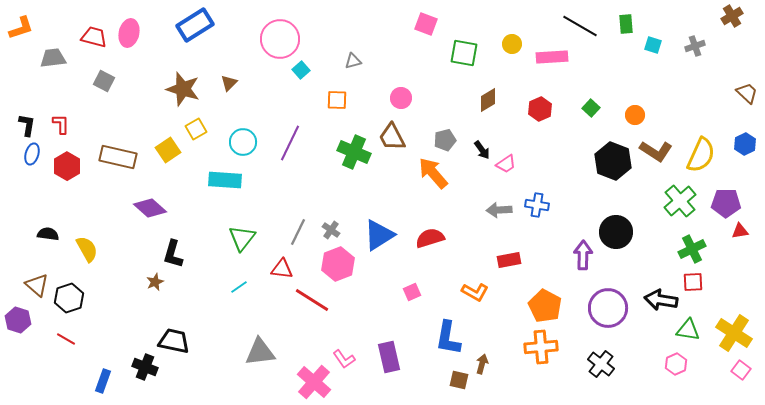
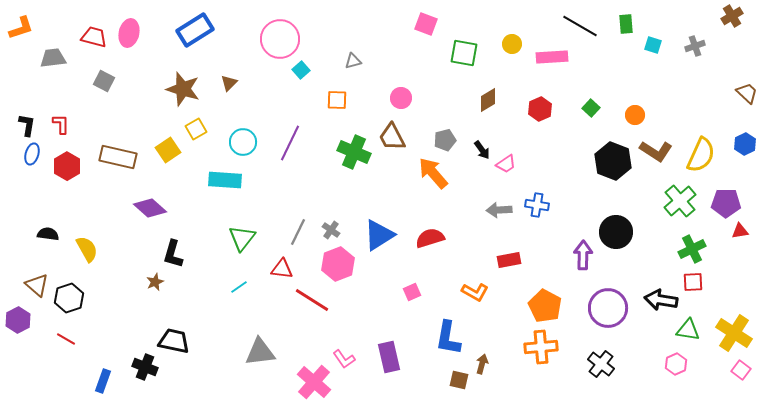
blue rectangle at (195, 25): moved 5 px down
purple hexagon at (18, 320): rotated 15 degrees clockwise
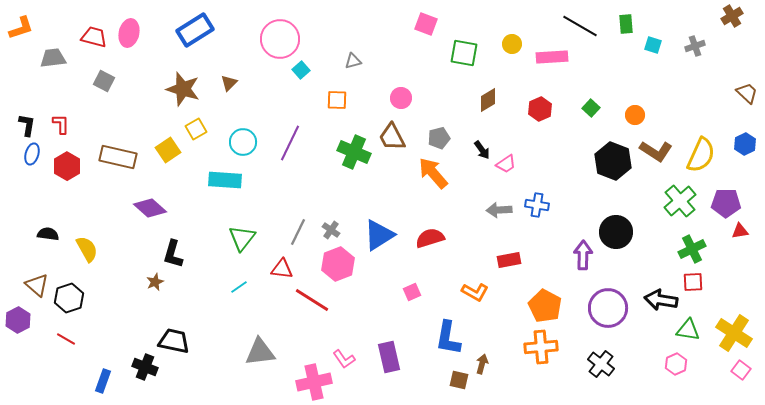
gray pentagon at (445, 140): moved 6 px left, 2 px up
pink cross at (314, 382): rotated 36 degrees clockwise
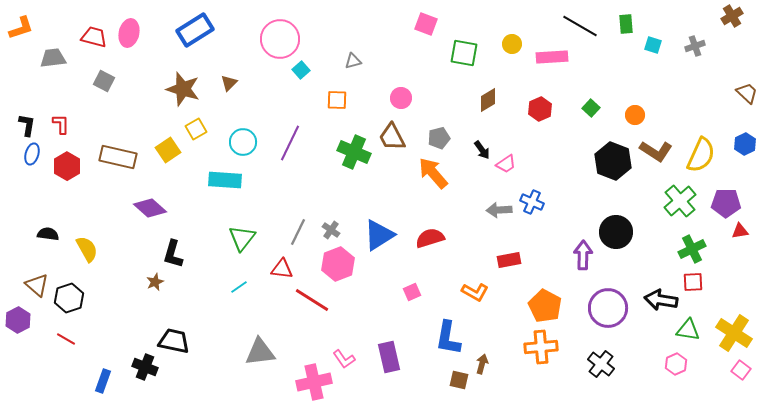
blue cross at (537, 205): moved 5 px left, 3 px up; rotated 15 degrees clockwise
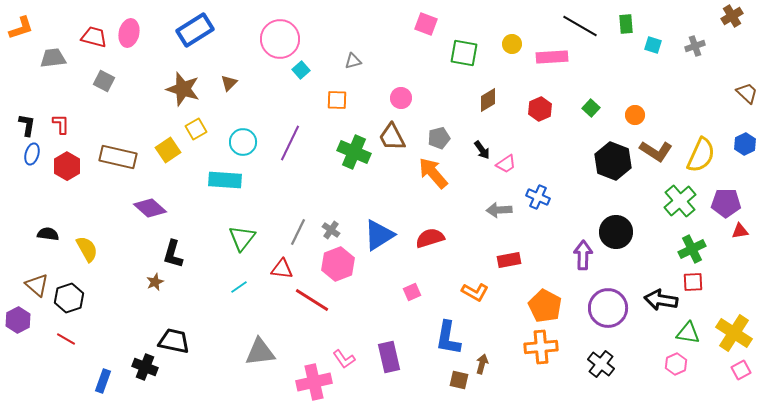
blue cross at (532, 202): moved 6 px right, 5 px up
green triangle at (688, 330): moved 3 px down
pink square at (741, 370): rotated 24 degrees clockwise
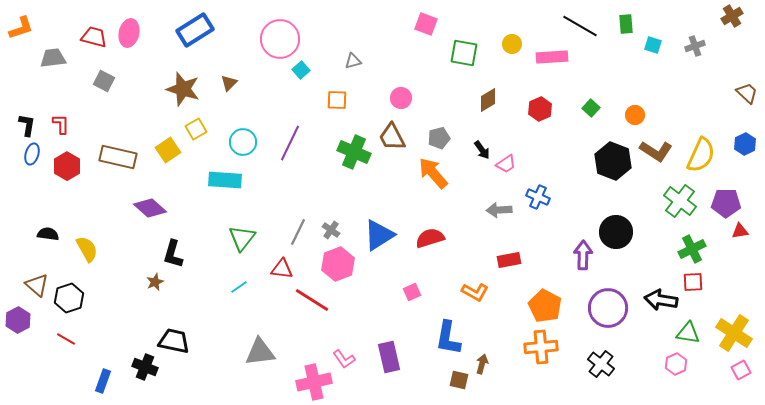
green cross at (680, 201): rotated 12 degrees counterclockwise
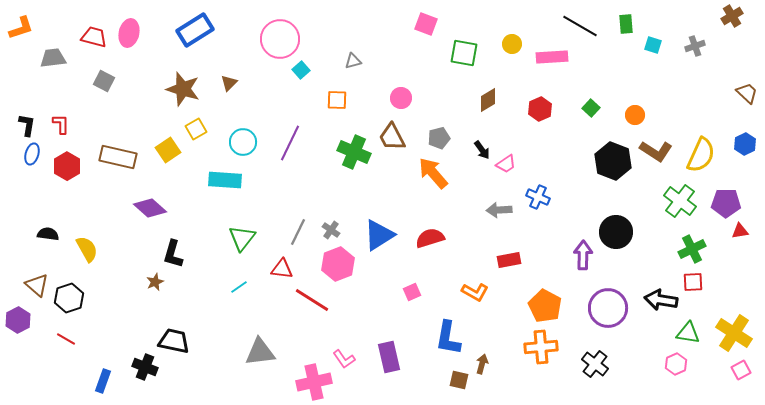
black cross at (601, 364): moved 6 px left
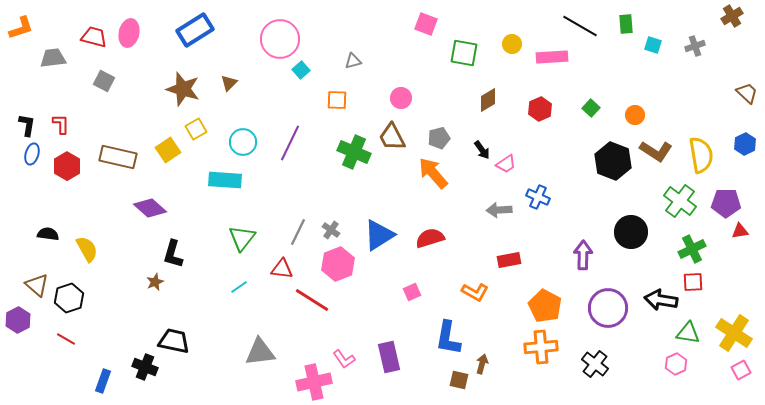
yellow semicircle at (701, 155): rotated 33 degrees counterclockwise
black circle at (616, 232): moved 15 px right
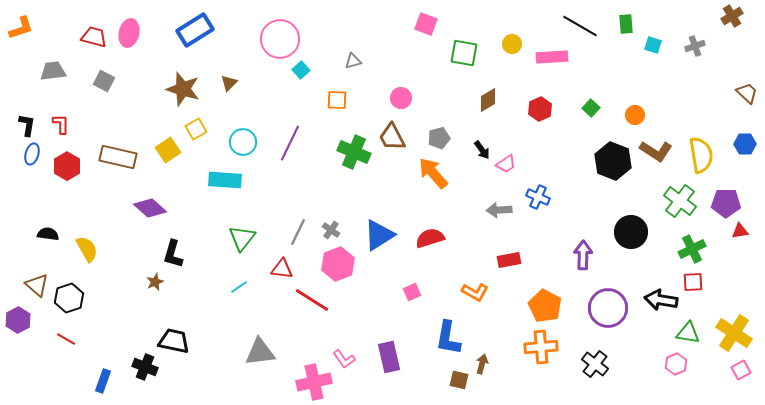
gray trapezoid at (53, 58): moved 13 px down
blue hexagon at (745, 144): rotated 25 degrees clockwise
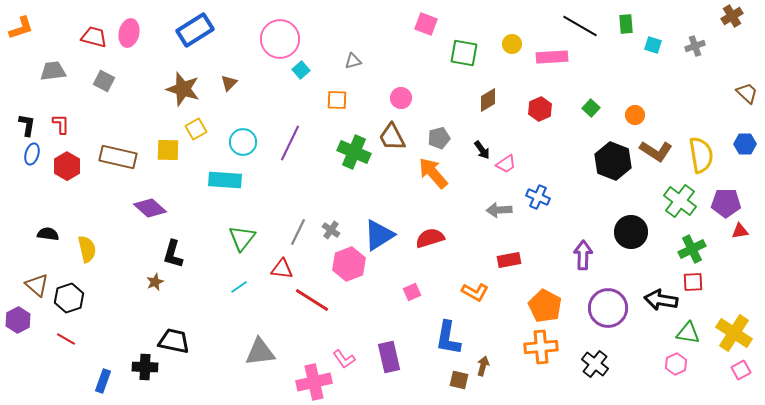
yellow square at (168, 150): rotated 35 degrees clockwise
yellow semicircle at (87, 249): rotated 16 degrees clockwise
pink hexagon at (338, 264): moved 11 px right
brown arrow at (482, 364): moved 1 px right, 2 px down
black cross at (145, 367): rotated 20 degrees counterclockwise
